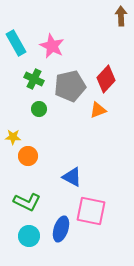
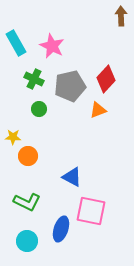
cyan circle: moved 2 px left, 5 px down
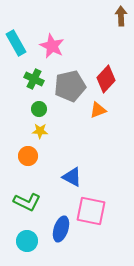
yellow star: moved 27 px right, 6 px up
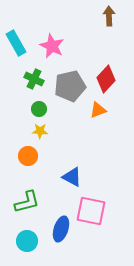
brown arrow: moved 12 px left
green L-shape: rotated 40 degrees counterclockwise
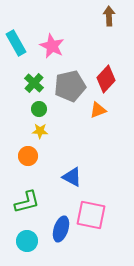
green cross: moved 4 px down; rotated 18 degrees clockwise
pink square: moved 4 px down
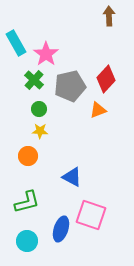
pink star: moved 6 px left, 8 px down; rotated 10 degrees clockwise
green cross: moved 3 px up
pink square: rotated 8 degrees clockwise
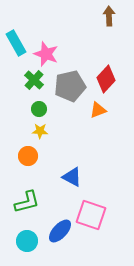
pink star: rotated 15 degrees counterclockwise
blue ellipse: moved 1 px left, 2 px down; rotated 25 degrees clockwise
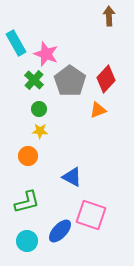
gray pentagon: moved 5 px up; rotated 24 degrees counterclockwise
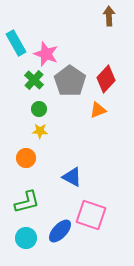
orange circle: moved 2 px left, 2 px down
cyan circle: moved 1 px left, 3 px up
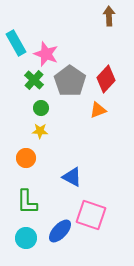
green circle: moved 2 px right, 1 px up
green L-shape: rotated 104 degrees clockwise
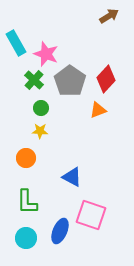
brown arrow: rotated 60 degrees clockwise
blue ellipse: rotated 20 degrees counterclockwise
